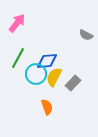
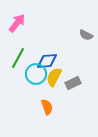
gray rectangle: rotated 21 degrees clockwise
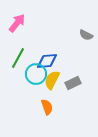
yellow semicircle: moved 2 px left, 3 px down
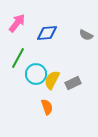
blue diamond: moved 28 px up
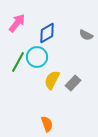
blue diamond: rotated 25 degrees counterclockwise
green line: moved 4 px down
cyan circle: moved 1 px right, 17 px up
gray rectangle: rotated 21 degrees counterclockwise
orange semicircle: moved 17 px down
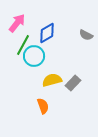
cyan circle: moved 3 px left, 1 px up
green line: moved 5 px right, 17 px up
yellow semicircle: rotated 48 degrees clockwise
orange semicircle: moved 4 px left, 18 px up
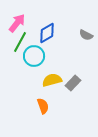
green line: moved 3 px left, 3 px up
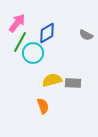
cyan circle: moved 1 px left, 3 px up
gray rectangle: rotated 49 degrees clockwise
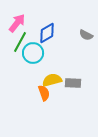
orange semicircle: moved 1 px right, 13 px up
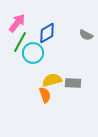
orange semicircle: moved 1 px right, 2 px down
